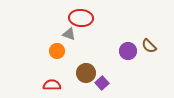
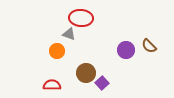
purple circle: moved 2 px left, 1 px up
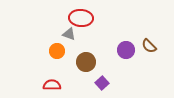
brown circle: moved 11 px up
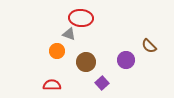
purple circle: moved 10 px down
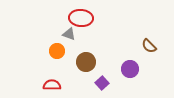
purple circle: moved 4 px right, 9 px down
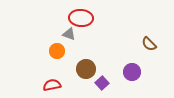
brown semicircle: moved 2 px up
brown circle: moved 7 px down
purple circle: moved 2 px right, 3 px down
red semicircle: rotated 12 degrees counterclockwise
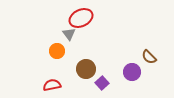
red ellipse: rotated 30 degrees counterclockwise
gray triangle: rotated 32 degrees clockwise
brown semicircle: moved 13 px down
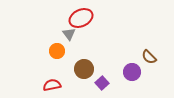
brown circle: moved 2 px left
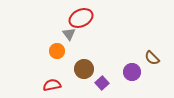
brown semicircle: moved 3 px right, 1 px down
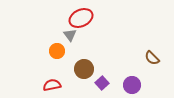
gray triangle: moved 1 px right, 1 px down
purple circle: moved 13 px down
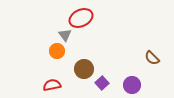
gray triangle: moved 5 px left
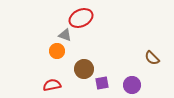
gray triangle: rotated 32 degrees counterclockwise
purple square: rotated 32 degrees clockwise
